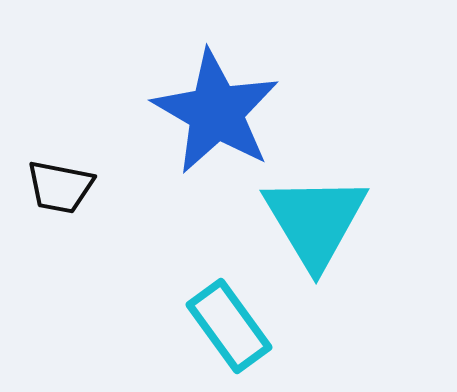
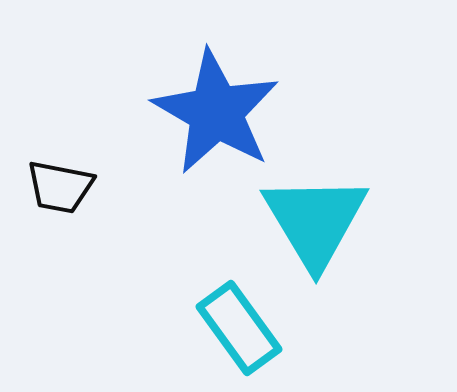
cyan rectangle: moved 10 px right, 2 px down
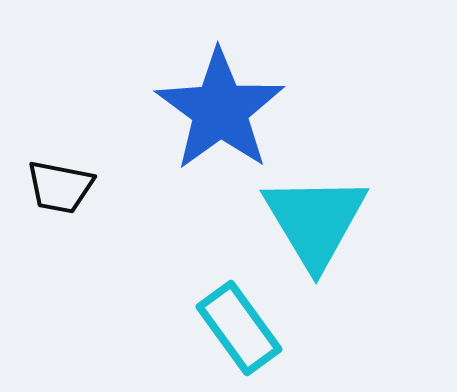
blue star: moved 4 px right, 2 px up; rotated 6 degrees clockwise
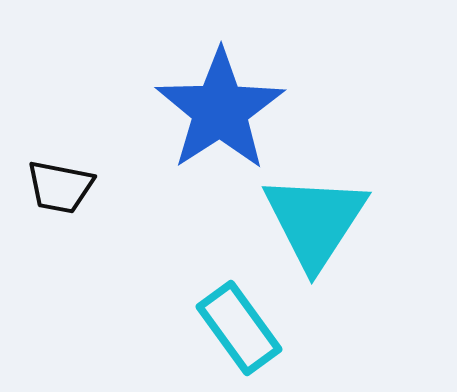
blue star: rotated 3 degrees clockwise
cyan triangle: rotated 4 degrees clockwise
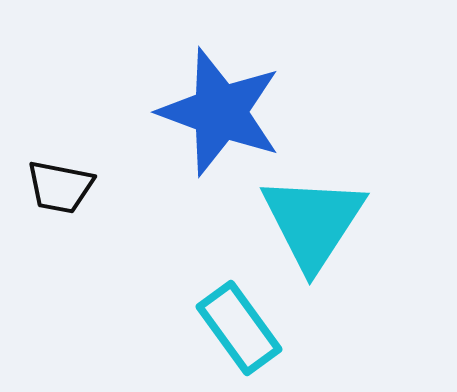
blue star: moved 2 px down; rotated 19 degrees counterclockwise
cyan triangle: moved 2 px left, 1 px down
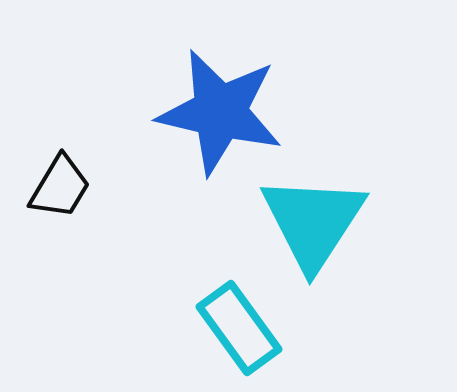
blue star: rotated 7 degrees counterclockwise
black trapezoid: rotated 70 degrees counterclockwise
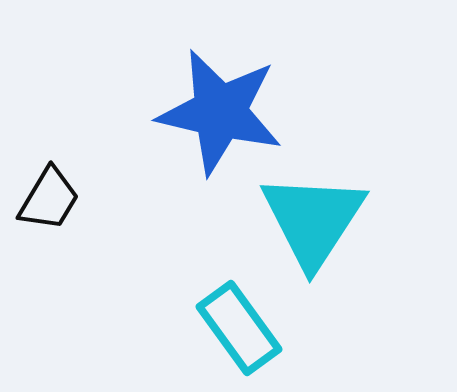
black trapezoid: moved 11 px left, 12 px down
cyan triangle: moved 2 px up
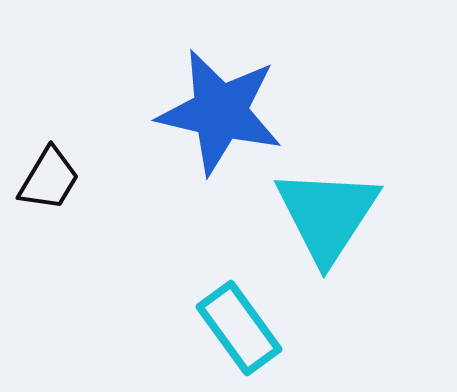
black trapezoid: moved 20 px up
cyan triangle: moved 14 px right, 5 px up
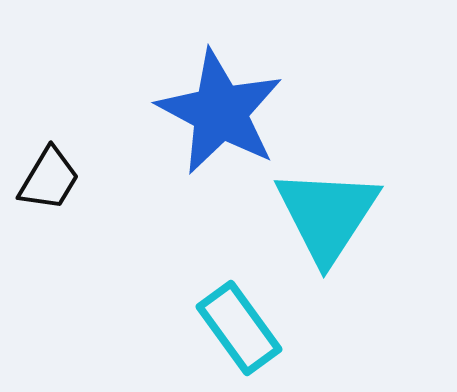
blue star: rotated 15 degrees clockwise
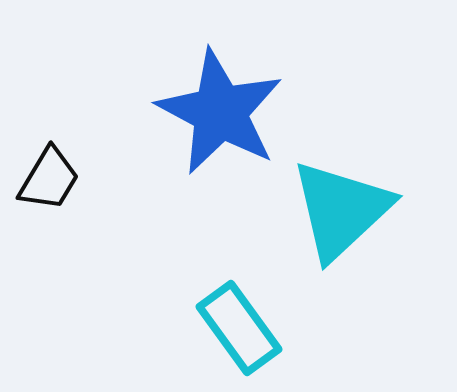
cyan triangle: moved 14 px right, 5 px up; rotated 14 degrees clockwise
